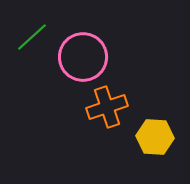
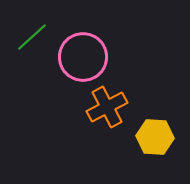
orange cross: rotated 9 degrees counterclockwise
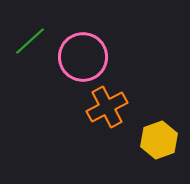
green line: moved 2 px left, 4 px down
yellow hexagon: moved 4 px right, 3 px down; rotated 24 degrees counterclockwise
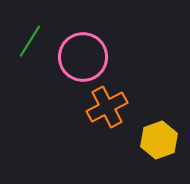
green line: rotated 16 degrees counterclockwise
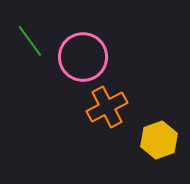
green line: rotated 68 degrees counterclockwise
